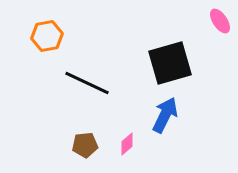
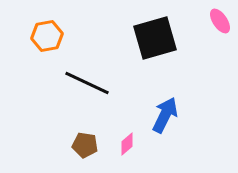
black square: moved 15 px left, 25 px up
brown pentagon: rotated 15 degrees clockwise
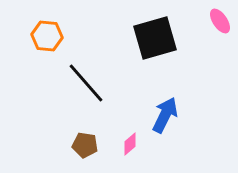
orange hexagon: rotated 16 degrees clockwise
black line: moved 1 px left; rotated 24 degrees clockwise
pink diamond: moved 3 px right
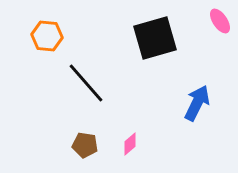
blue arrow: moved 32 px right, 12 px up
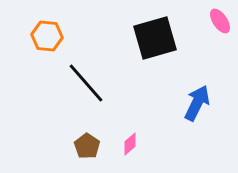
brown pentagon: moved 2 px right, 1 px down; rotated 25 degrees clockwise
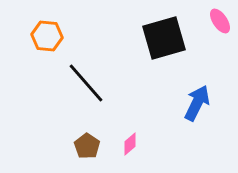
black square: moved 9 px right
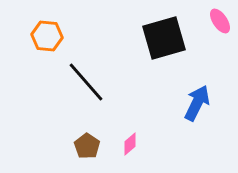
black line: moved 1 px up
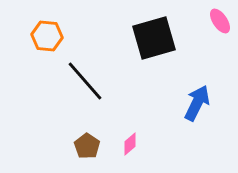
black square: moved 10 px left
black line: moved 1 px left, 1 px up
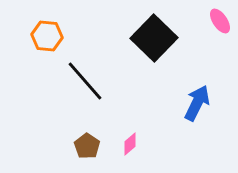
black square: rotated 30 degrees counterclockwise
